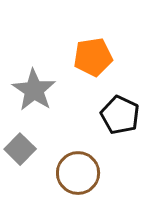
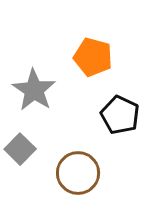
orange pentagon: rotated 24 degrees clockwise
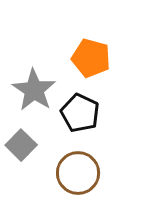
orange pentagon: moved 2 px left, 1 px down
black pentagon: moved 40 px left, 2 px up
gray square: moved 1 px right, 4 px up
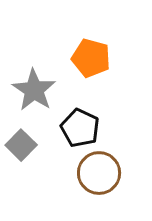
black pentagon: moved 15 px down
brown circle: moved 21 px right
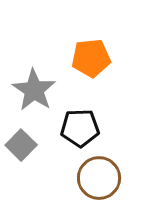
orange pentagon: rotated 21 degrees counterclockwise
black pentagon: rotated 27 degrees counterclockwise
brown circle: moved 5 px down
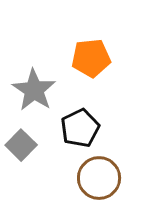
black pentagon: rotated 24 degrees counterclockwise
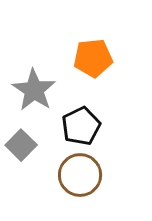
orange pentagon: moved 2 px right
black pentagon: moved 1 px right, 2 px up
brown circle: moved 19 px left, 3 px up
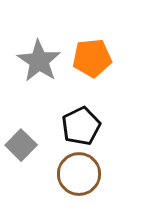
orange pentagon: moved 1 px left
gray star: moved 5 px right, 29 px up
brown circle: moved 1 px left, 1 px up
